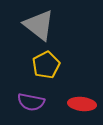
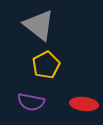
red ellipse: moved 2 px right
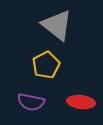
gray triangle: moved 18 px right
red ellipse: moved 3 px left, 2 px up
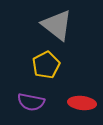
red ellipse: moved 1 px right, 1 px down
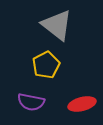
red ellipse: moved 1 px down; rotated 20 degrees counterclockwise
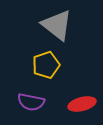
yellow pentagon: rotated 8 degrees clockwise
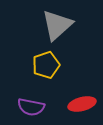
gray triangle: rotated 40 degrees clockwise
purple semicircle: moved 5 px down
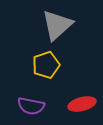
purple semicircle: moved 1 px up
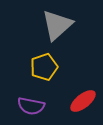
yellow pentagon: moved 2 px left, 2 px down
red ellipse: moved 1 px right, 3 px up; rotated 24 degrees counterclockwise
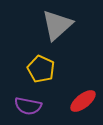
yellow pentagon: moved 3 px left, 2 px down; rotated 28 degrees counterclockwise
purple semicircle: moved 3 px left
